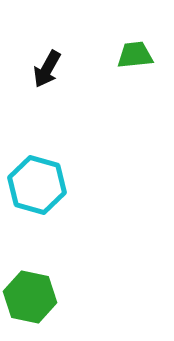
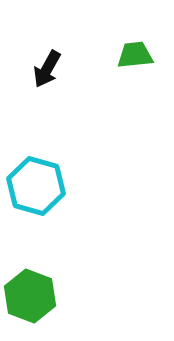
cyan hexagon: moved 1 px left, 1 px down
green hexagon: moved 1 px up; rotated 9 degrees clockwise
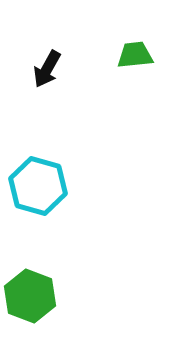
cyan hexagon: moved 2 px right
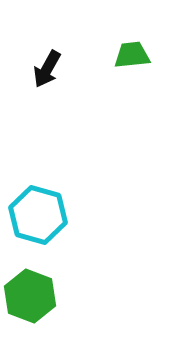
green trapezoid: moved 3 px left
cyan hexagon: moved 29 px down
